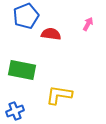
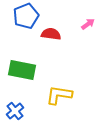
pink arrow: rotated 24 degrees clockwise
blue cross: rotated 18 degrees counterclockwise
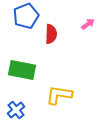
red semicircle: rotated 84 degrees clockwise
blue cross: moved 1 px right, 1 px up
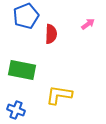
blue cross: rotated 30 degrees counterclockwise
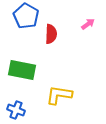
blue pentagon: rotated 20 degrees counterclockwise
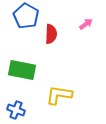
pink arrow: moved 2 px left
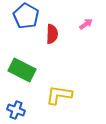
red semicircle: moved 1 px right
green rectangle: rotated 16 degrees clockwise
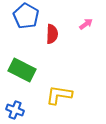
blue cross: moved 1 px left
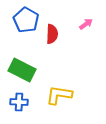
blue pentagon: moved 4 px down
blue cross: moved 4 px right, 8 px up; rotated 18 degrees counterclockwise
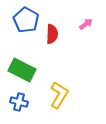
yellow L-shape: rotated 112 degrees clockwise
blue cross: rotated 12 degrees clockwise
